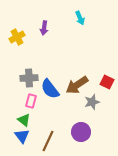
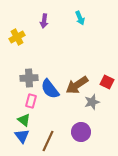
purple arrow: moved 7 px up
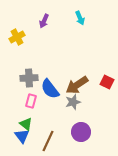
purple arrow: rotated 16 degrees clockwise
gray star: moved 19 px left
green triangle: moved 2 px right, 4 px down
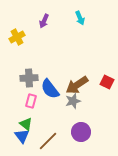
gray star: moved 1 px up
brown line: rotated 20 degrees clockwise
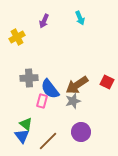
pink rectangle: moved 11 px right
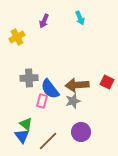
brown arrow: rotated 30 degrees clockwise
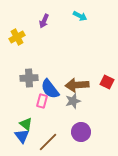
cyan arrow: moved 2 px up; rotated 40 degrees counterclockwise
brown line: moved 1 px down
